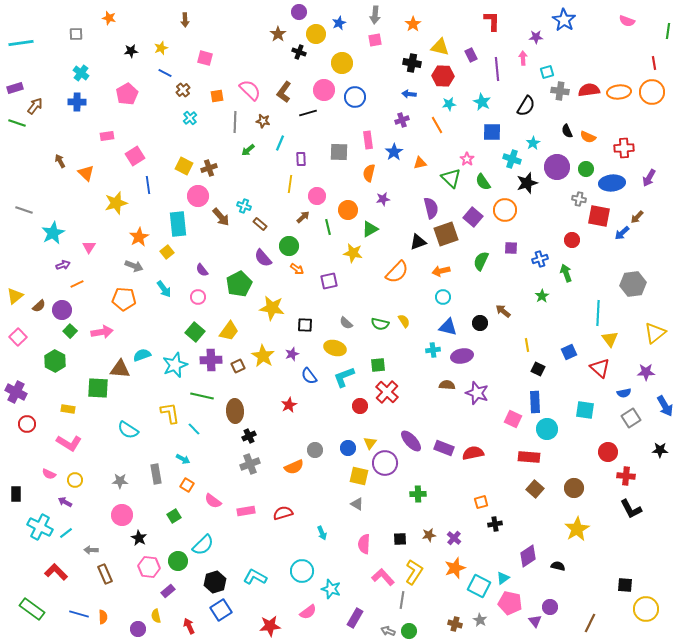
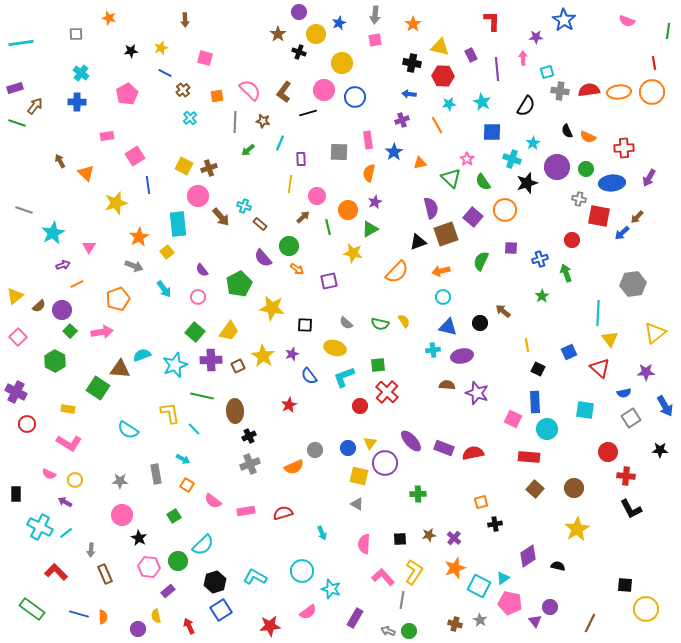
purple star at (383, 199): moved 8 px left, 3 px down; rotated 16 degrees counterclockwise
orange pentagon at (124, 299): moved 6 px left; rotated 25 degrees counterclockwise
green square at (98, 388): rotated 30 degrees clockwise
gray arrow at (91, 550): rotated 88 degrees counterclockwise
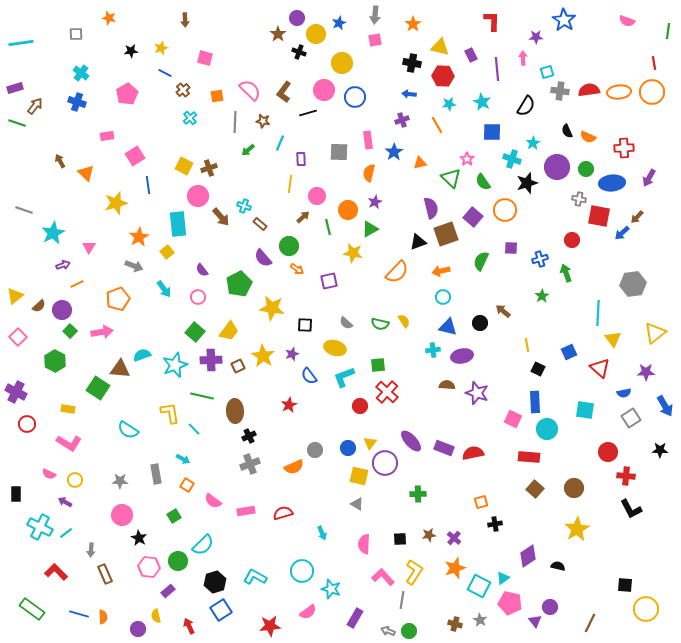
purple circle at (299, 12): moved 2 px left, 6 px down
blue cross at (77, 102): rotated 18 degrees clockwise
yellow triangle at (610, 339): moved 3 px right
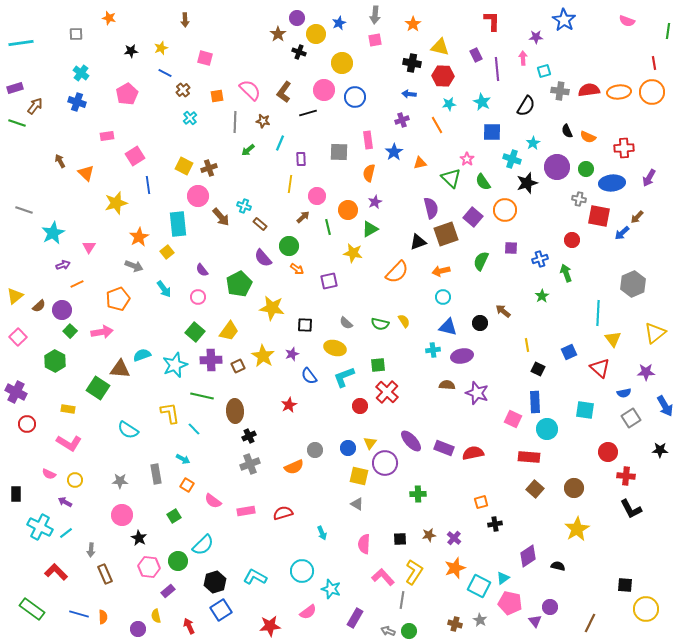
purple rectangle at (471, 55): moved 5 px right
cyan square at (547, 72): moved 3 px left, 1 px up
gray hexagon at (633, 284): rotated 15 degrees counterclockwise
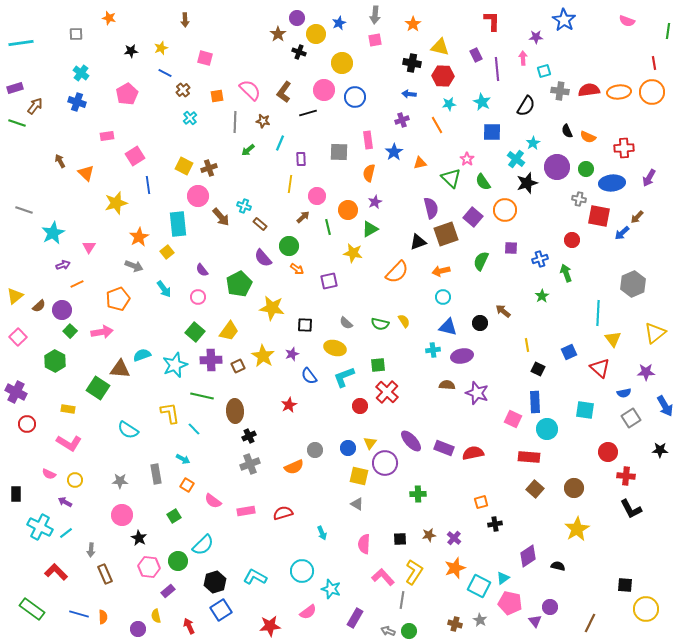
cyan cross at (512, 159): moved 4 px right; rotated 18 degrees clockwise
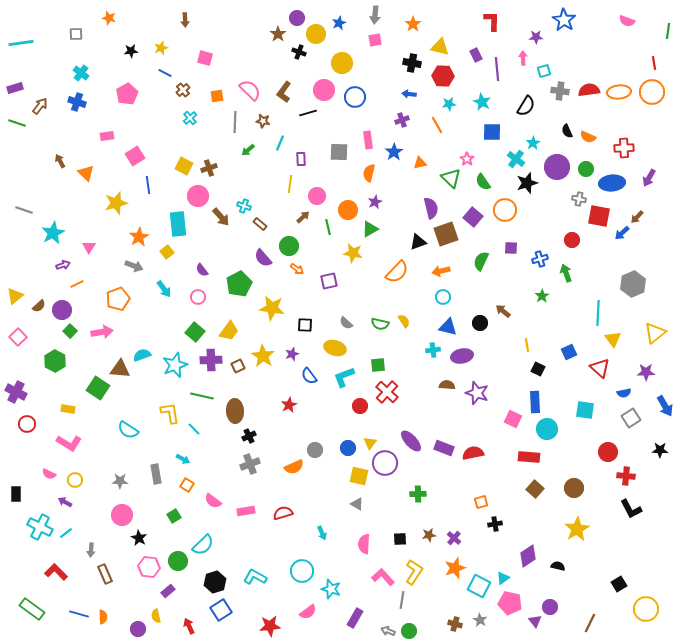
brown arrow at (35, 106): moved 5 px right
black square at (625, 585): moved 6 px left, 1 px up; rotated 35 degrees counterclockwise
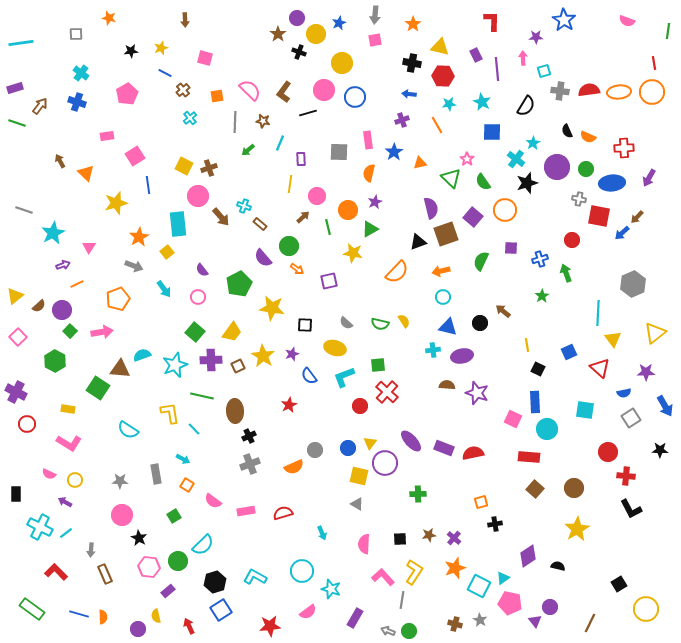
yellow trapezoid at (229, 331): moved 3 px right, 1 px down
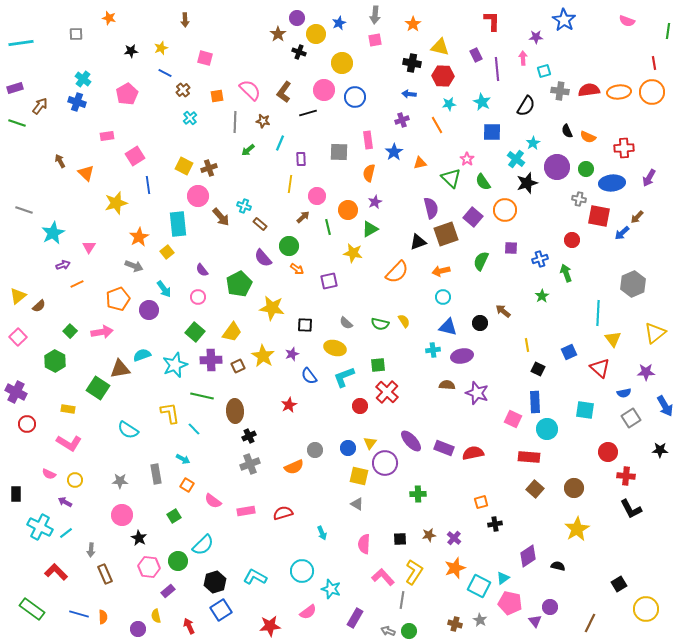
cyan cross at (81, 73): moved 2 px right, 6 px down
yellow triangle at (15, 296): moved 3 px right
purple circle at (62, 310): moved 87 px right
brown triangle at (120, 369): rotated 15 degrees counterclockwise
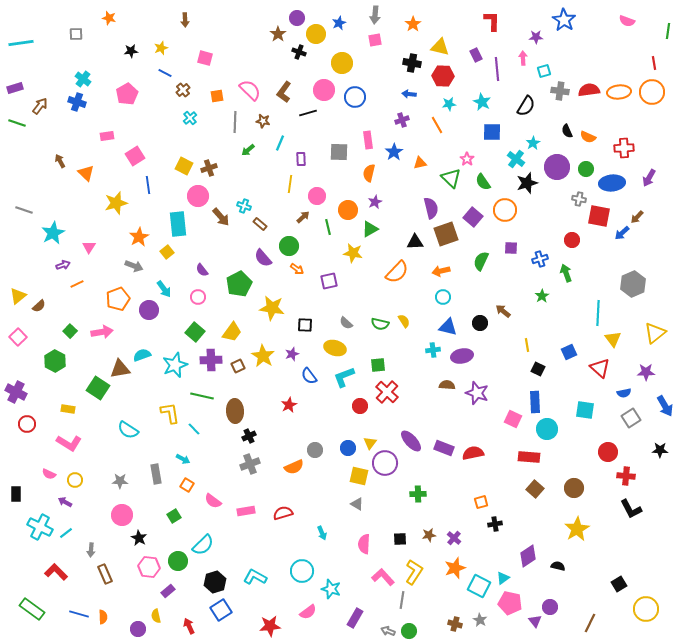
black triangle at (418, 242): moved 3 px left; rotated 18 degrees clockwise
